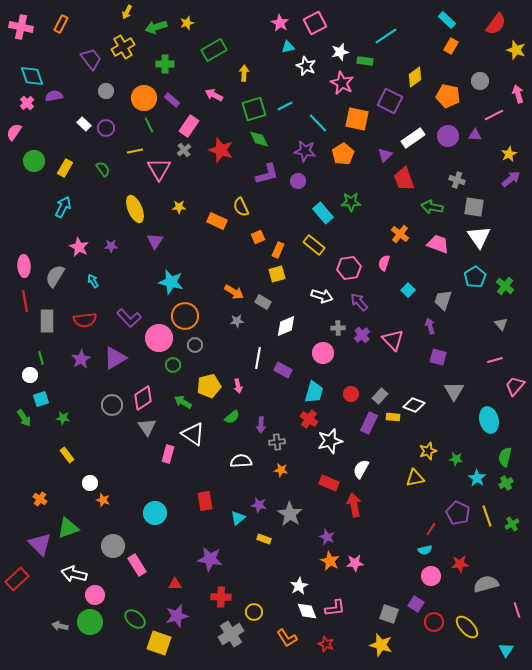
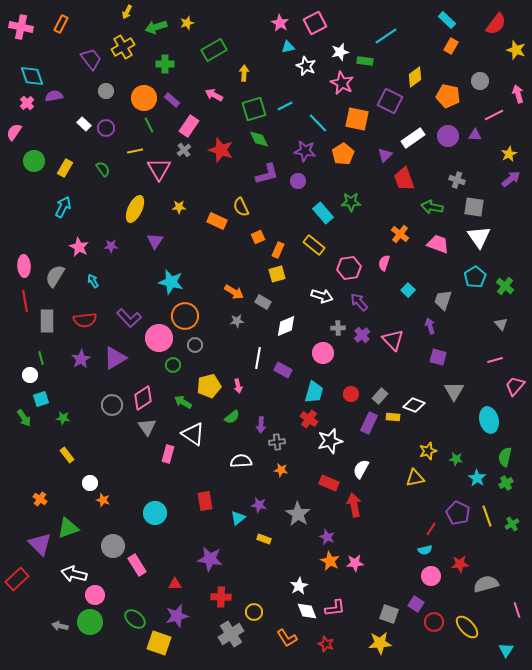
yellow ellipse at (135, 209): rotated 48 degrees clockwise
gray star at (290, 514): moved 8 px right
yellow star at (381, 645): moved 1 px left, 2 px up; rotated 20 degrees counterclockwise
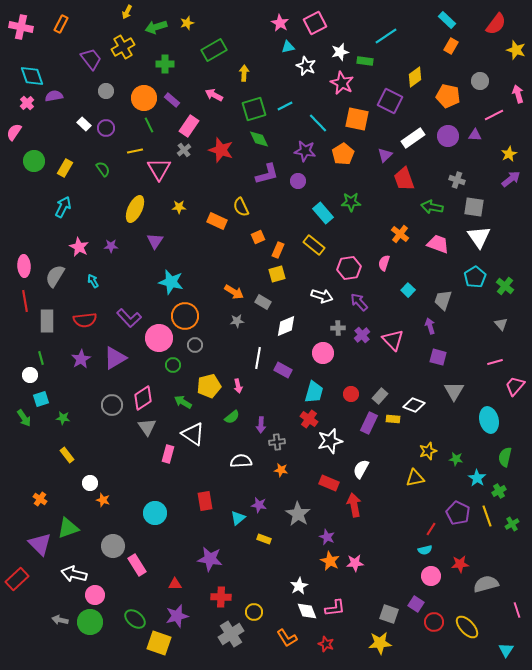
pink line at (495, 360): moved 2 px down
yellow rectangle at (393, 417): moved 2 px down
green cross at (506, 483): moved 7 px left, 8 px down
gray arrow at (60, 626): moved 6 px up
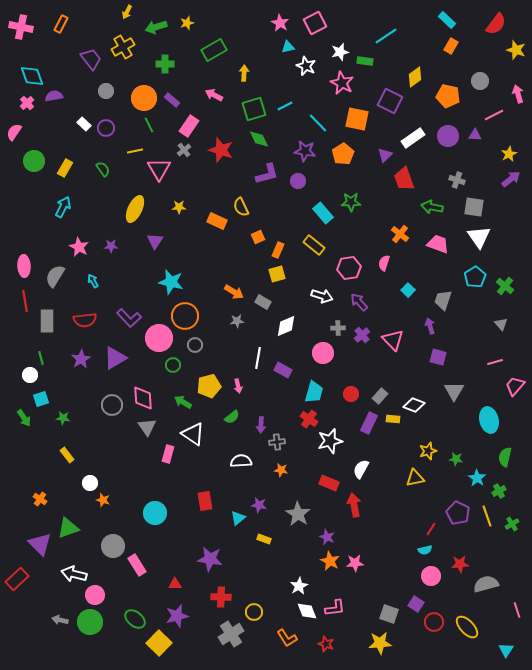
pink diamond at (143, 398): rotated 60 degrees counterclockwise
yellow square at (159, 643): rotated 25 degrees clockwise
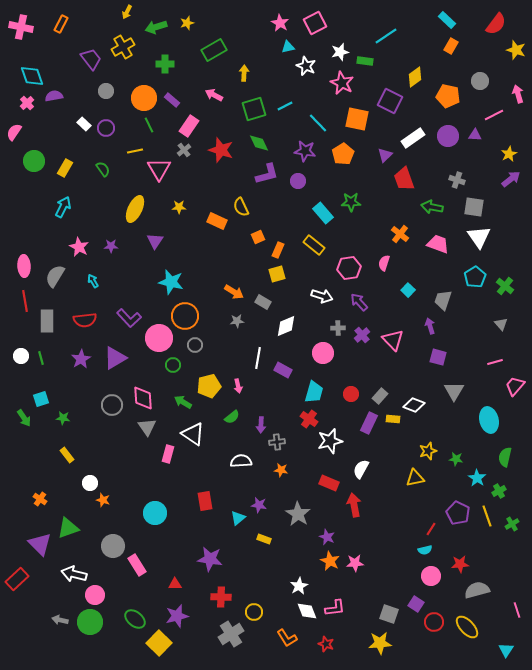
green diamond at (259, 139): moved 4 px down
white circle at (30, 375): moved 9 px left, 19 px up
gray semicircle at (486, 584): moved 9 px left, 6 px down
